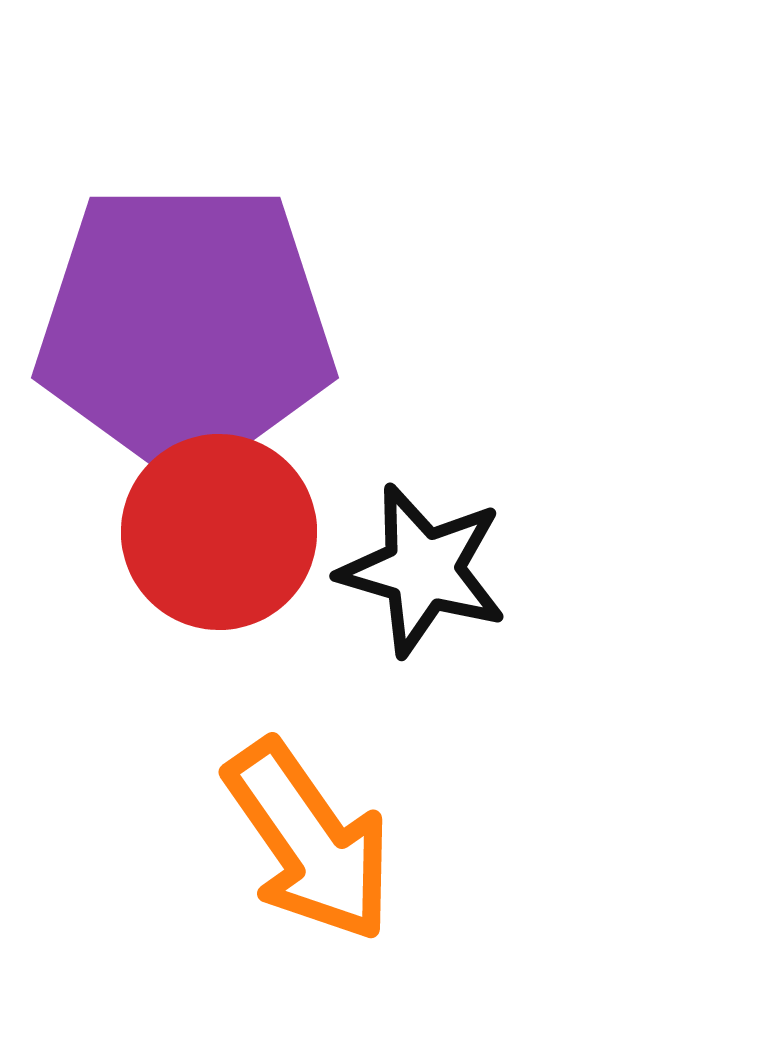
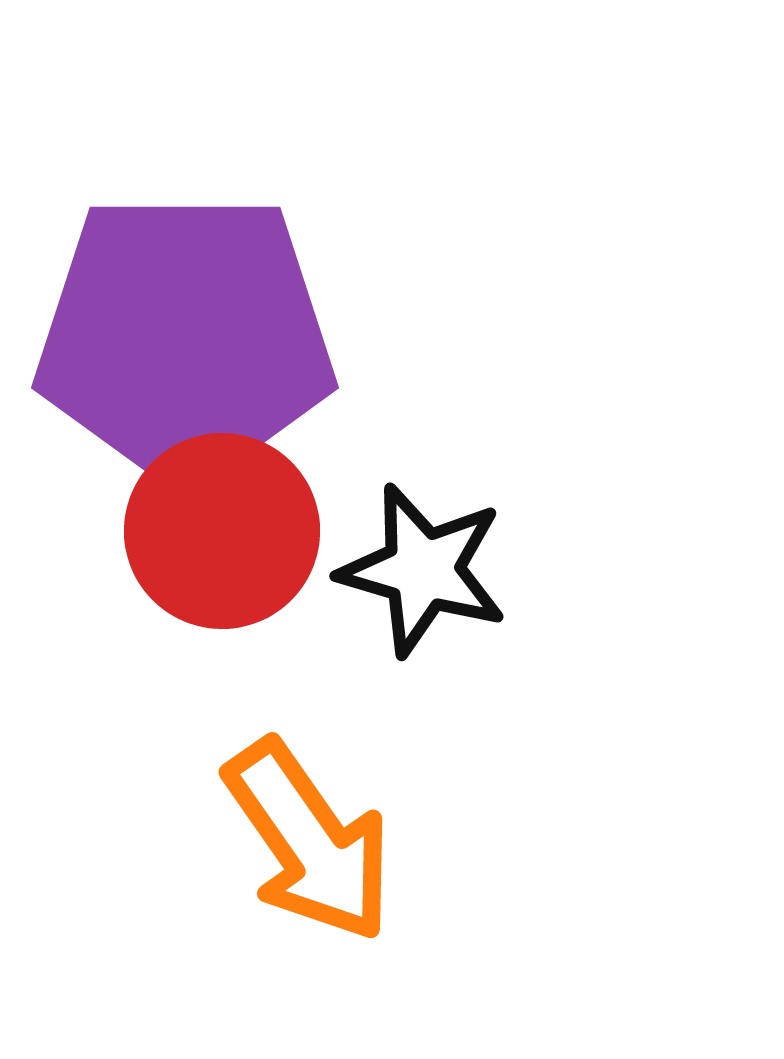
purple pentagon: moved 10 px down
red circle: moved 3 px right, 1 px up
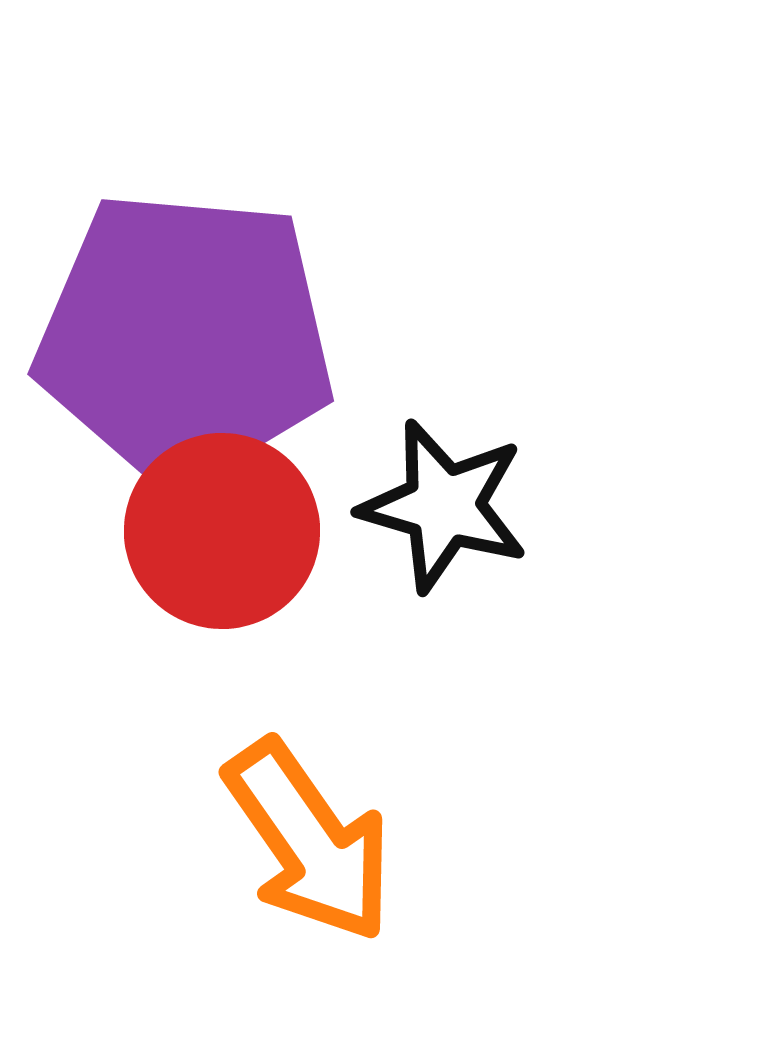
purple pentagon: rotated 5 degrees clockwise
black star: moved 21 px right, 64 px up
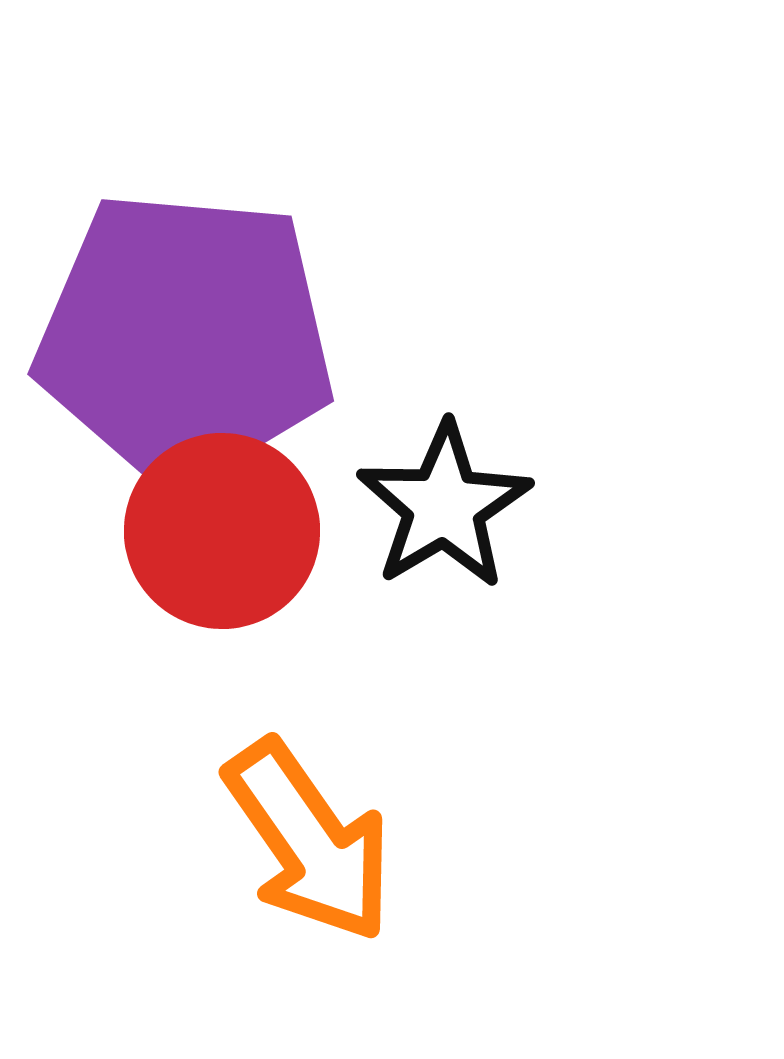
black star: rotated 25 degrees clockwise
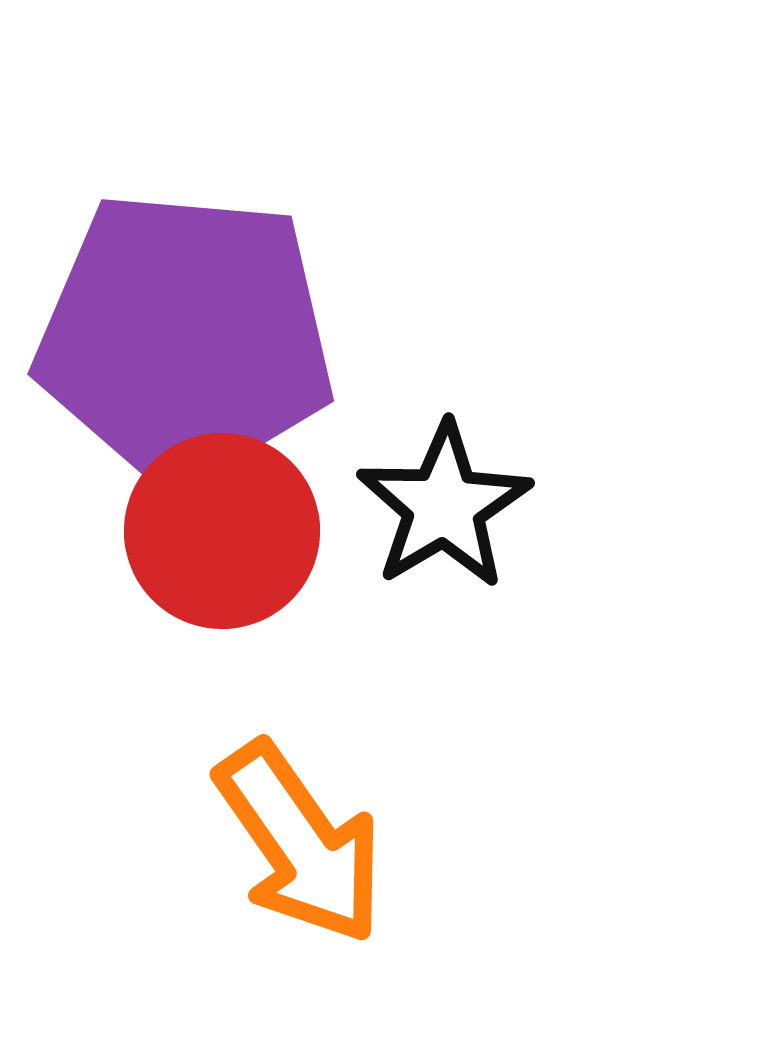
orange arrow: moved 9 px left, 2 px down
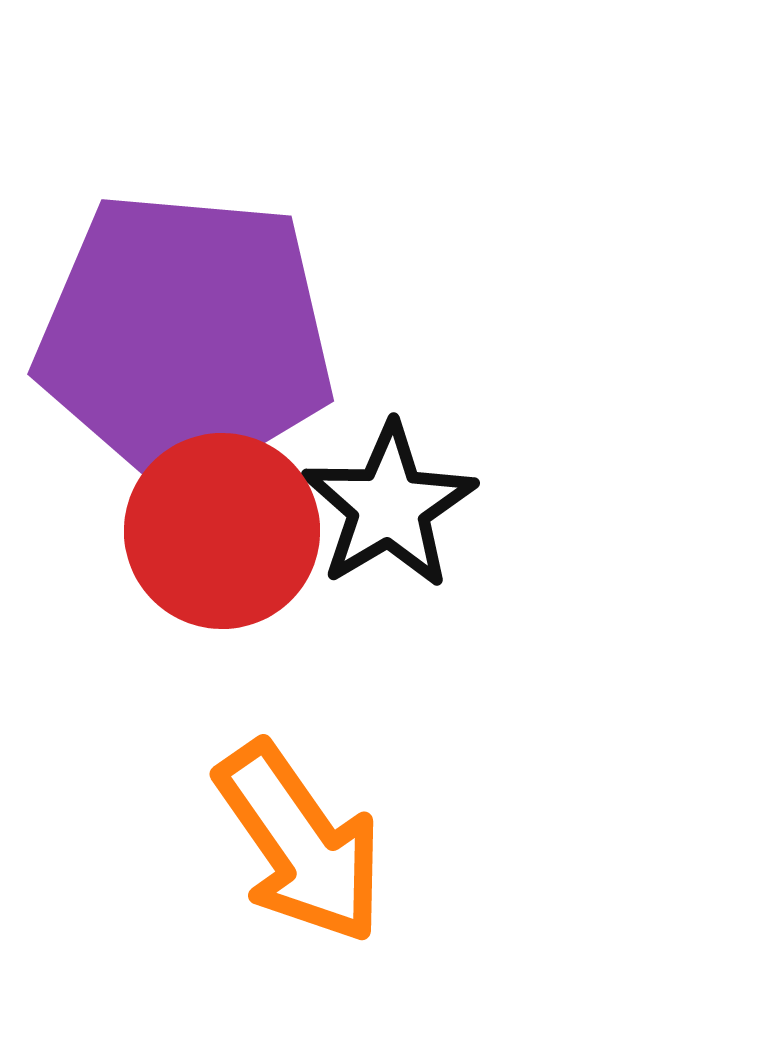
black star: moved 55 px left
